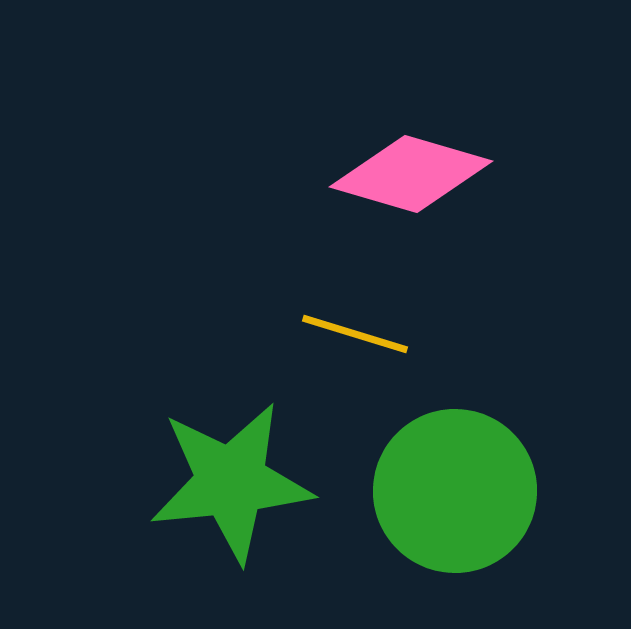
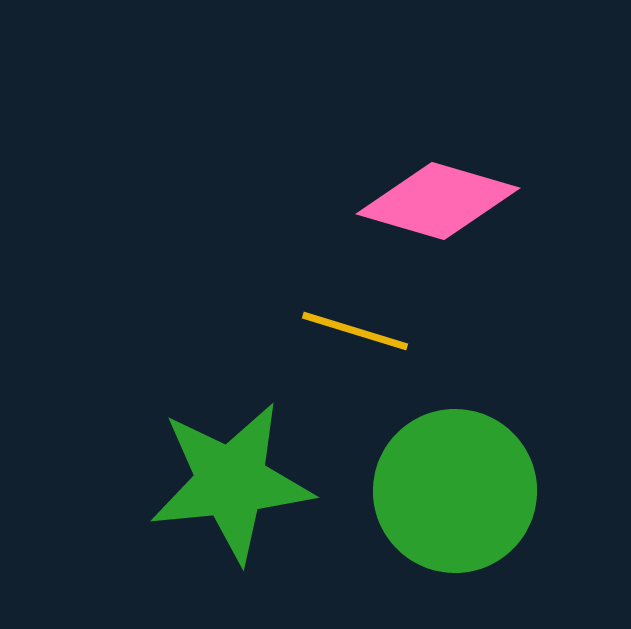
pink diamond: moved 27 px right, 27 px down
yellow line: moved 3 px up
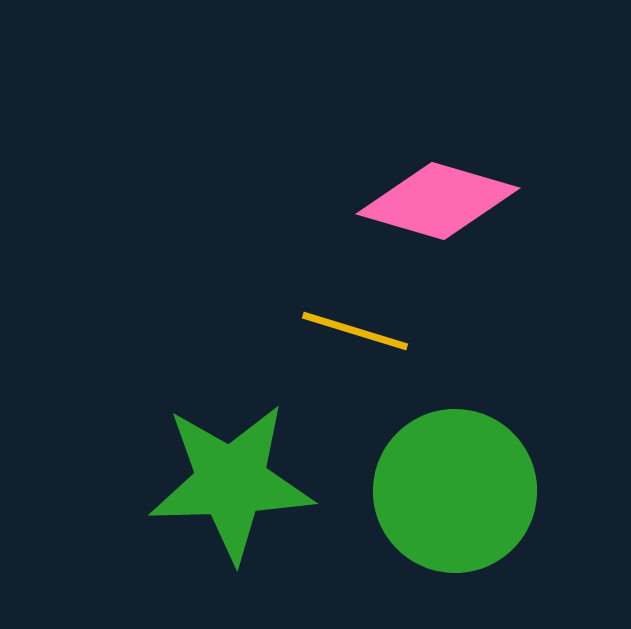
green star: rotated 4 degrees clockwise
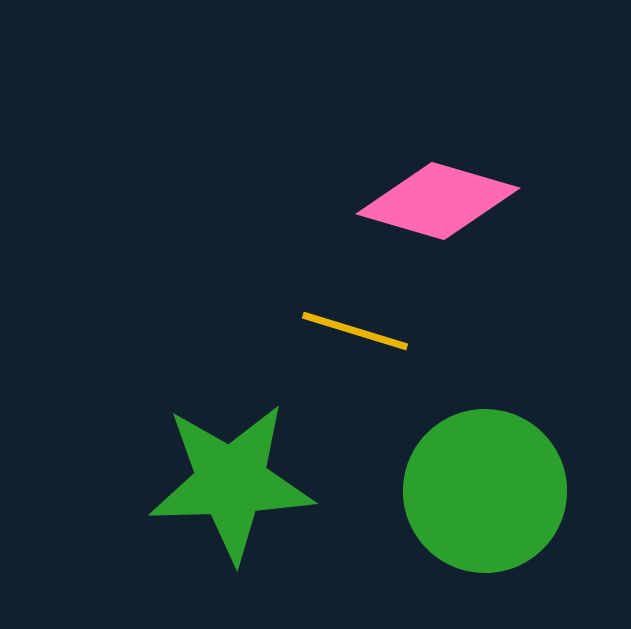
green circle: moved 30 px right
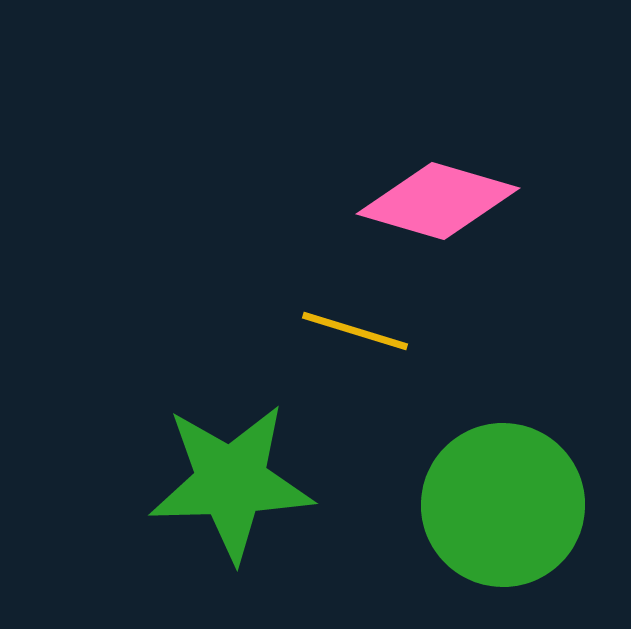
green circle: moved 18 px right, 14 px down
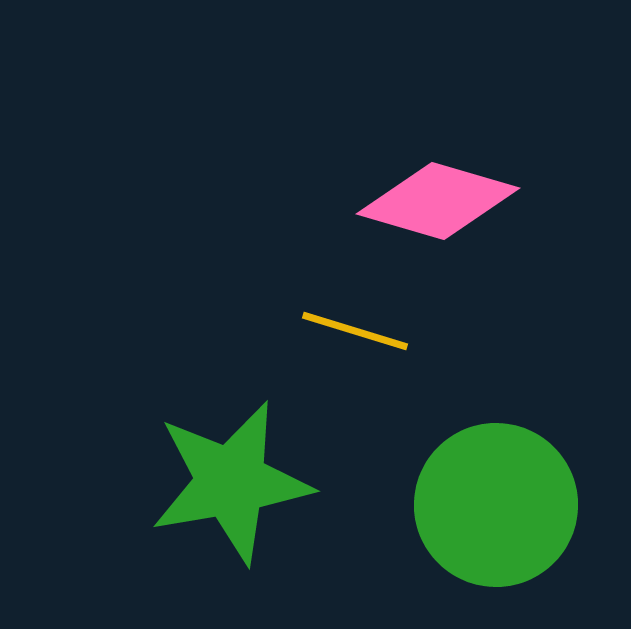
green star: rotated 8 degrees counterclockwise
green circle: moved 7 px left
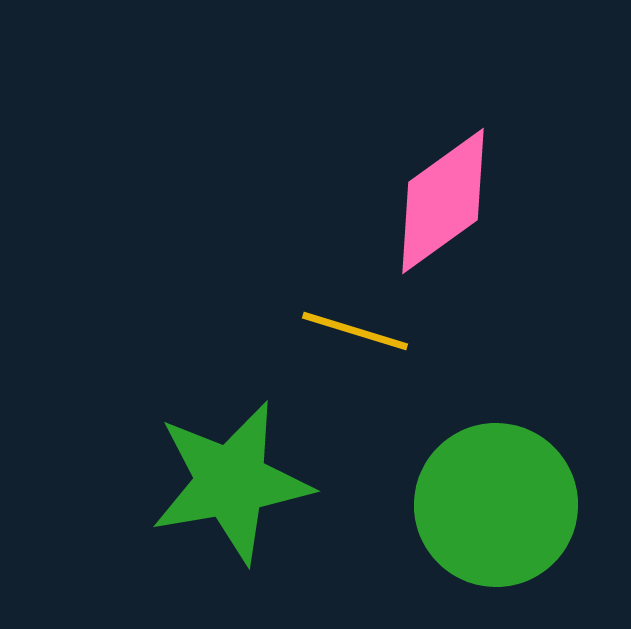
pink diamond: moved 5 px right; rotated 52 degrees counterclockwise
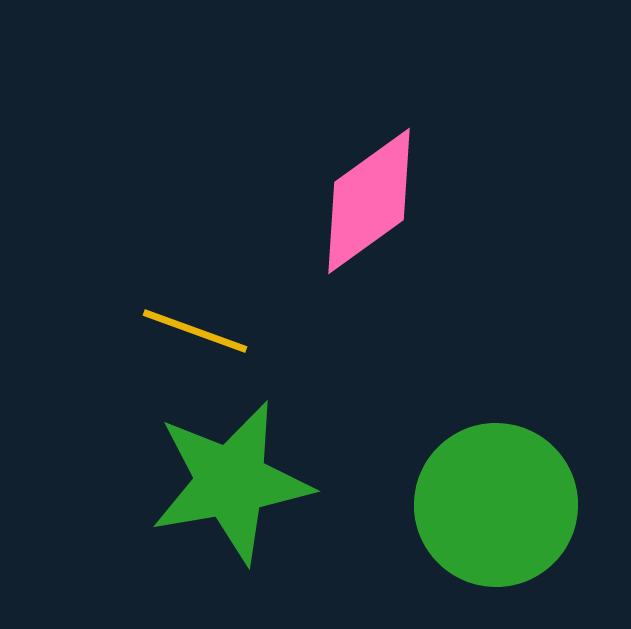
pink diamond: moved 74 px left
yellow line: moved 160 px left; rotated 3 degrees clockwise
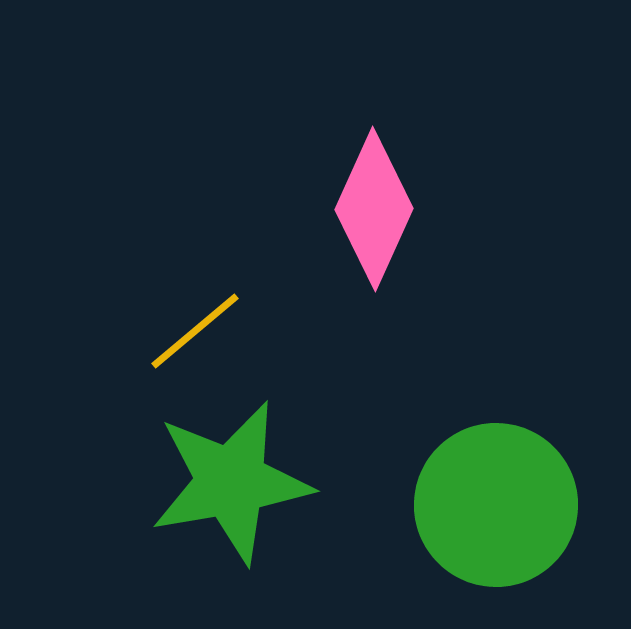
pink diamond: moved 5 px right, 8 px down; rotated 30 degrees counterclockwise
yellow line: rotated 60 degrees counterclockwise
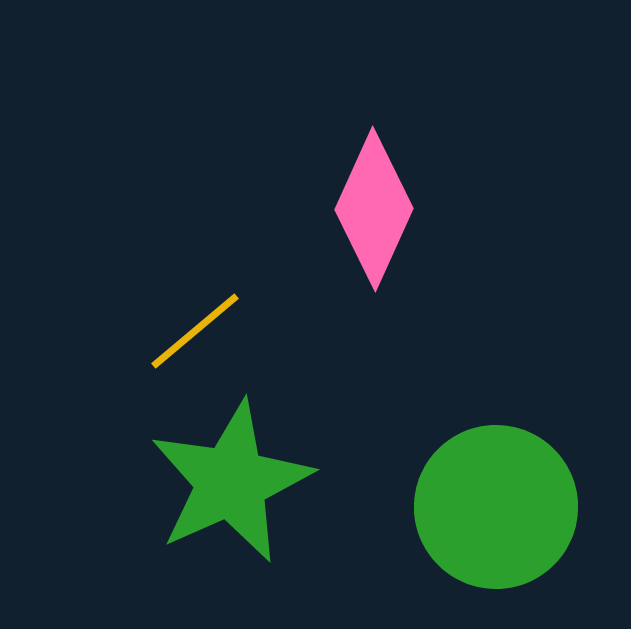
green star: rotated 14 degrees counterclockwise
green circle: moved 2 px down
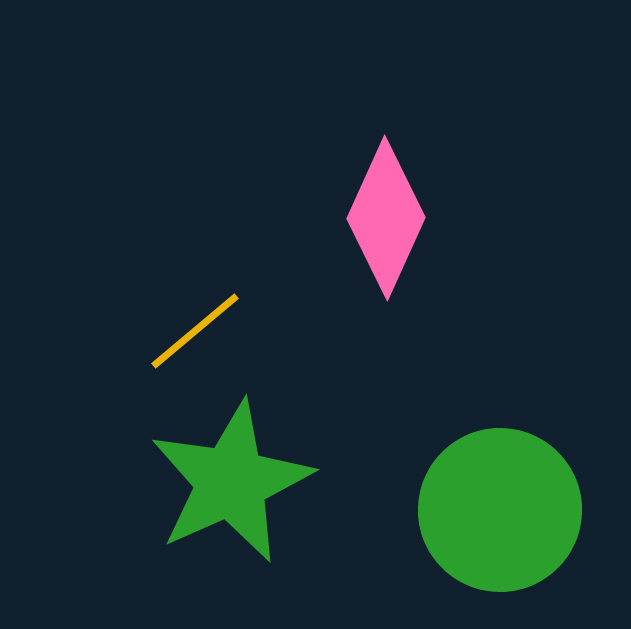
pink diamond: moved 12 px right, 9 px down
green circle: moved 4 px right, 3 px down
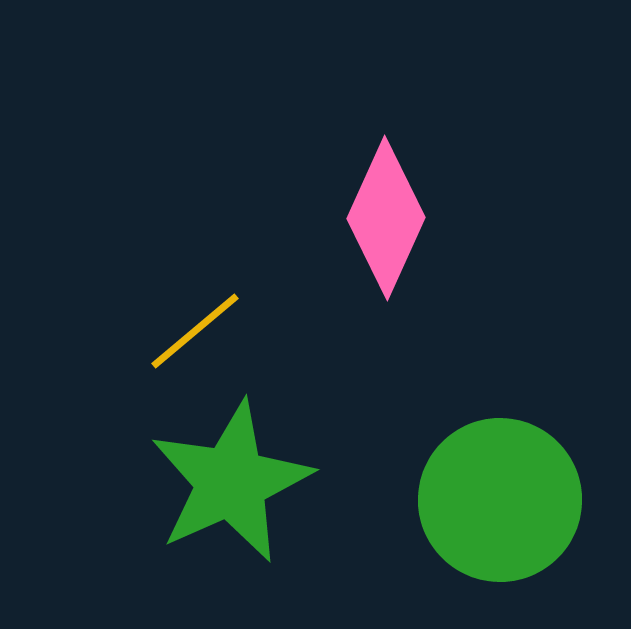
green circle: moved 10 px up
